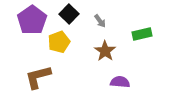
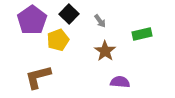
yellow pentagon: moved 1 px left, 2 px up
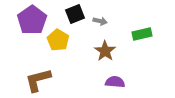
black square: moved 6 px right; rotated 24 degrees clockwise
gray arrow: rotated 40 degrees counterclockwise
yellow pentagon: rotated 20 degrees counterclockwise
brown L-shape: moved 3 px down
purple semicircle: moved 5 px left
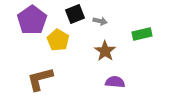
brown L-shape: moved 2 px right, 1 px up
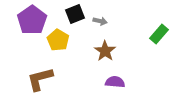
green rectangle: moved 17 px right; rotated 36 degrees counterclockwise
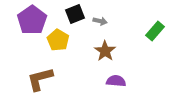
green rectangle: moved 4 px left, 3 px up
purple semicircle: moved 1 px right, 1 px up
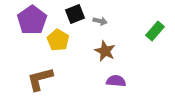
brown star: rotated 10 degrees counterclockwise
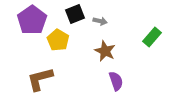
green rectangle: moved 3 px left, 6 px down
purple semicircle: rotated 66 degrees clockwise
